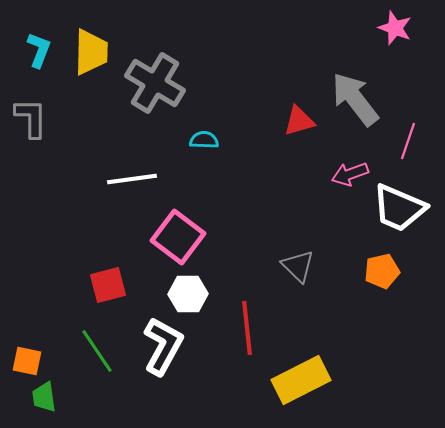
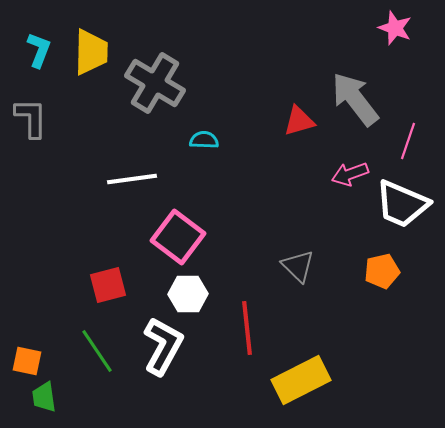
white trapezoid: moved 3 px right, 4 px up
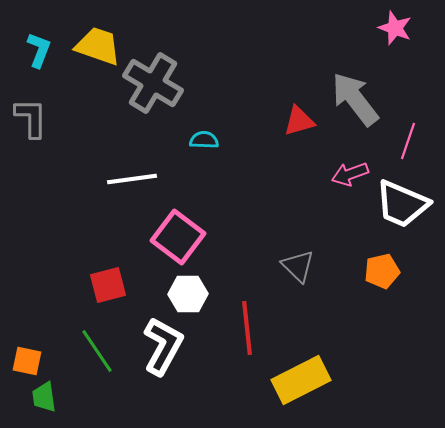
yellow trapezoid: moved 7 px right, 6 px up; rotated 72 degrees counterclockwise
gray cross: moved 2 px left
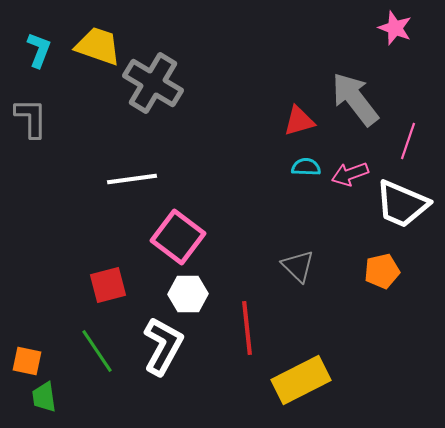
cyan semicircle: moved 102 px right, 27 px down
